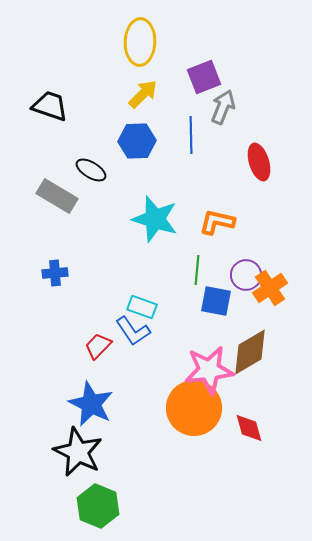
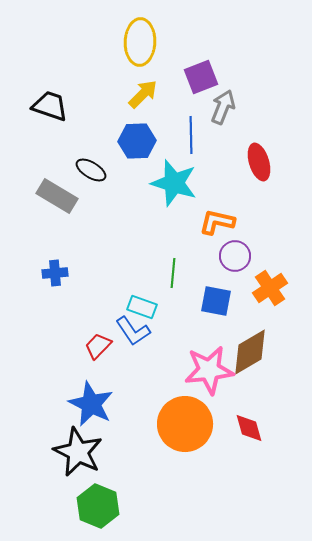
purple square: moved 3 px left
cyan star: moved 19 px right, 36 px up
green line: moved 24 px left, 3 px down
purple circle: moved 11 px left, 19 px up
orange circle: moved 9 px left, 16 px down
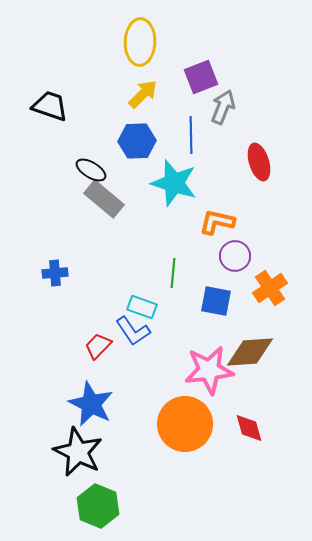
gray rectangle: moved 47 px right, 3 px down; rotated 9 degrees clockwise
brown diamond: rotated 27 degrees clockwise
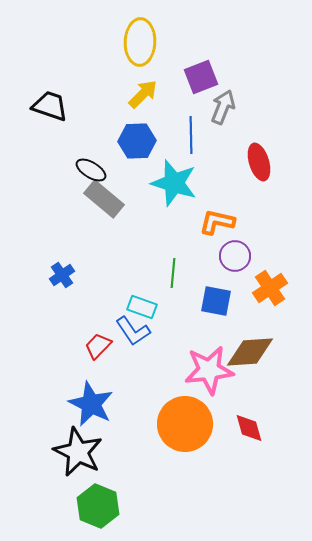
blue cross: moved 7 px right, 2 px down; rotated 30 degrees counterclockwise
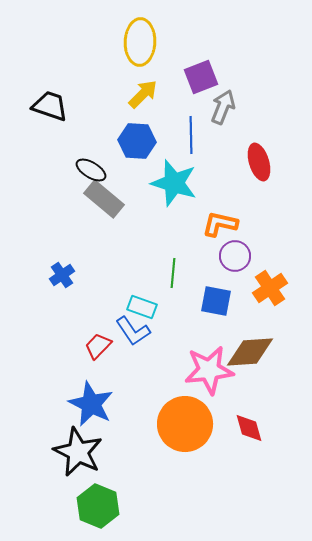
blue hexagon: rotated 6 degrees clockwise
orange L-shape: moved 3 px right, 2 px down
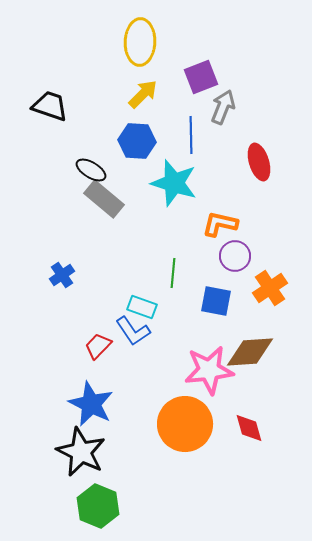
black star: moved 3 px right
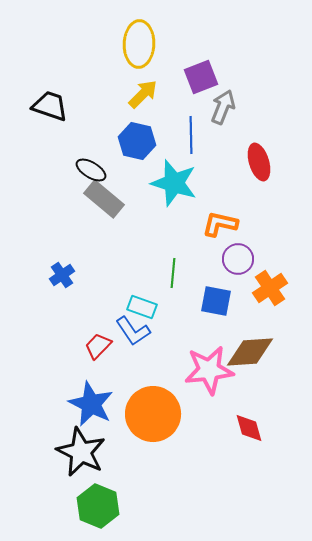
yellow ellipse: moved 1 px left, 2 px down
blue hexagon: rotated 9 degrees clockwise
purple circle: moved 3 px right, 3 px down
orange circle: moved 32 px left, 10 px up
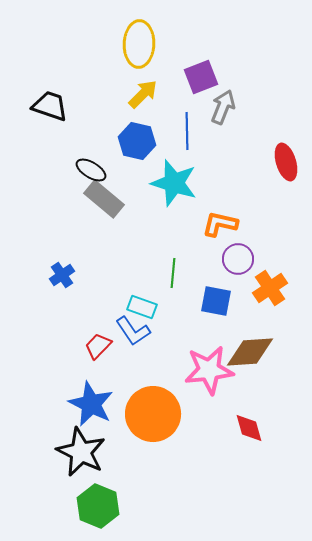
blue line: moved 4 px left, 4 px up
red ellipse: moved 27 px right
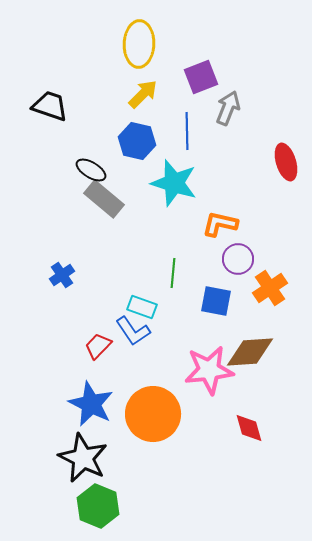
gray arrow: moved 5 px right, 1 px down
black star: moved 2 px right, 6 px down
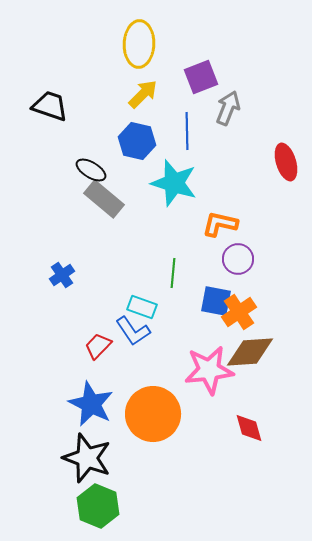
orange cross: moved 31 px left, 24 px down
black star: moved 4 px right; rotated 6 degrees counterclockwise
